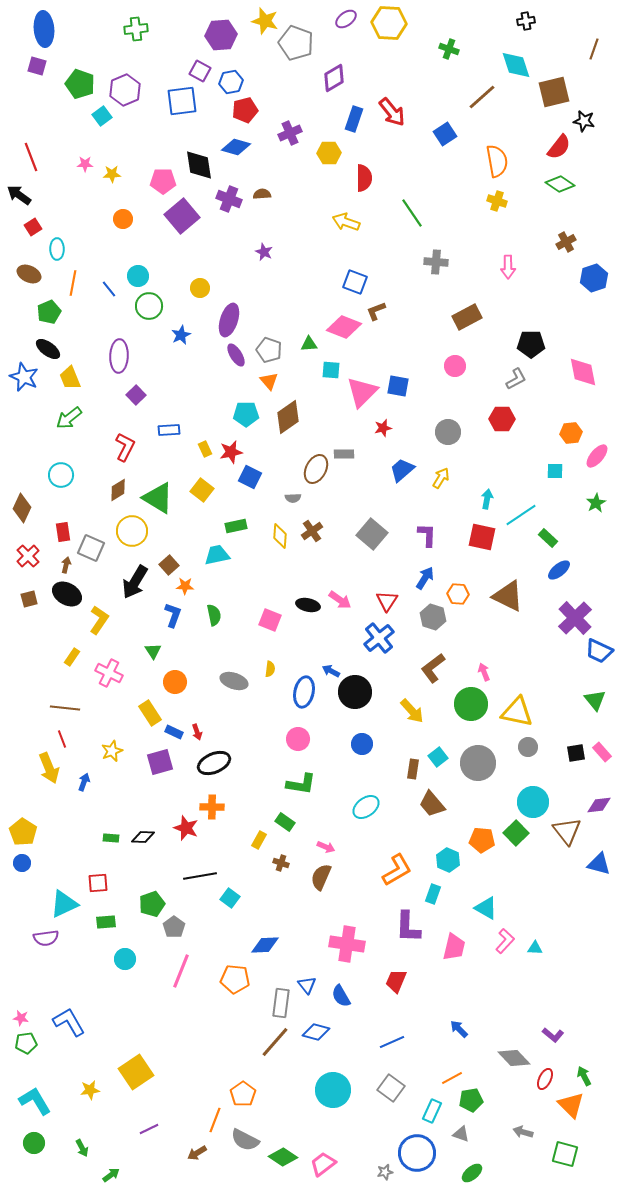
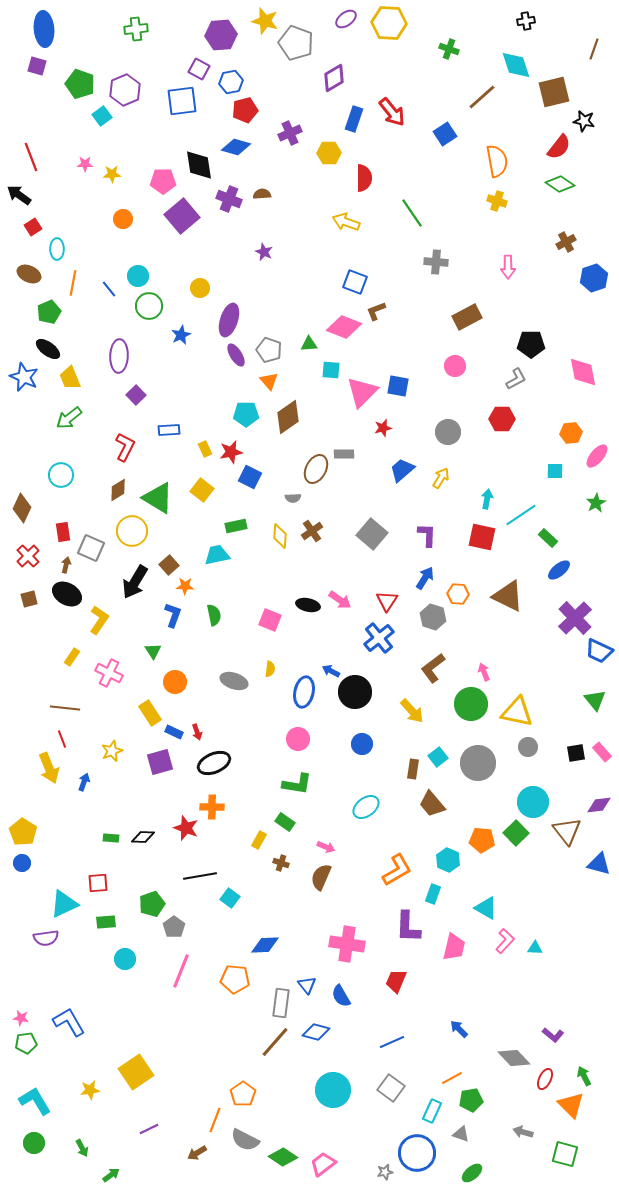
purple square at (200, 71): moved 1 px left, 2 px up
green L-shape at (301, 784): moved 4 px left
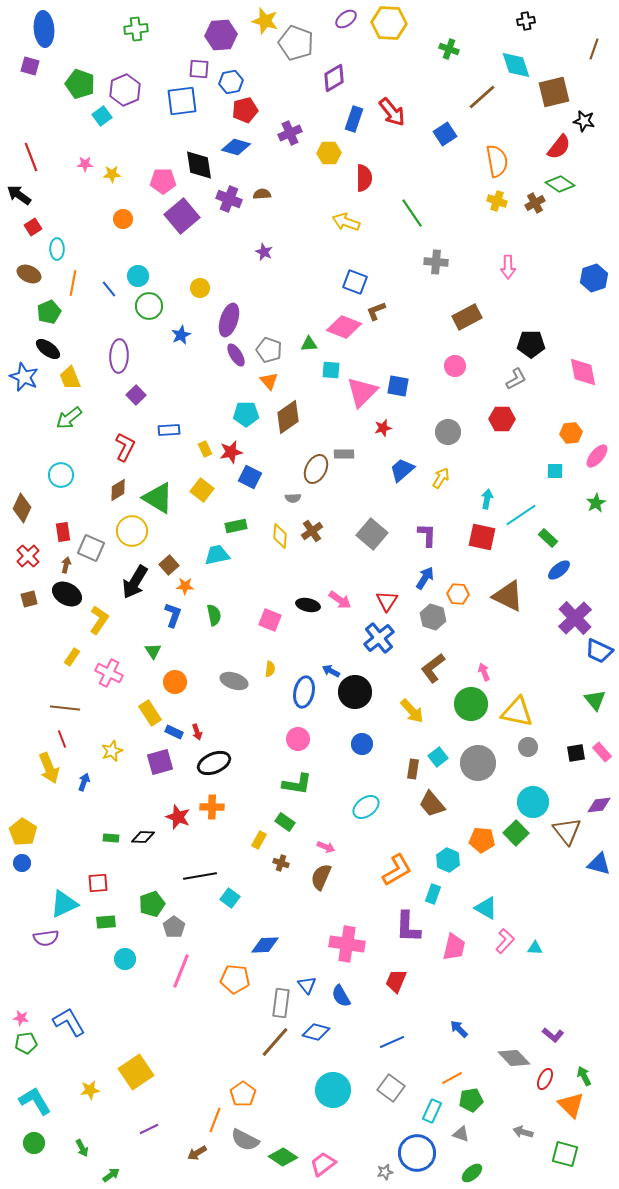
purple square at (37, 66): moved 7 px left
purple square at (199, 69): rotated 25 degrees counterclockwise
brown cross at (566, 242): moved 31 px left, 39 px up
red star at (186, 828): moved 8 px left, 11 px up
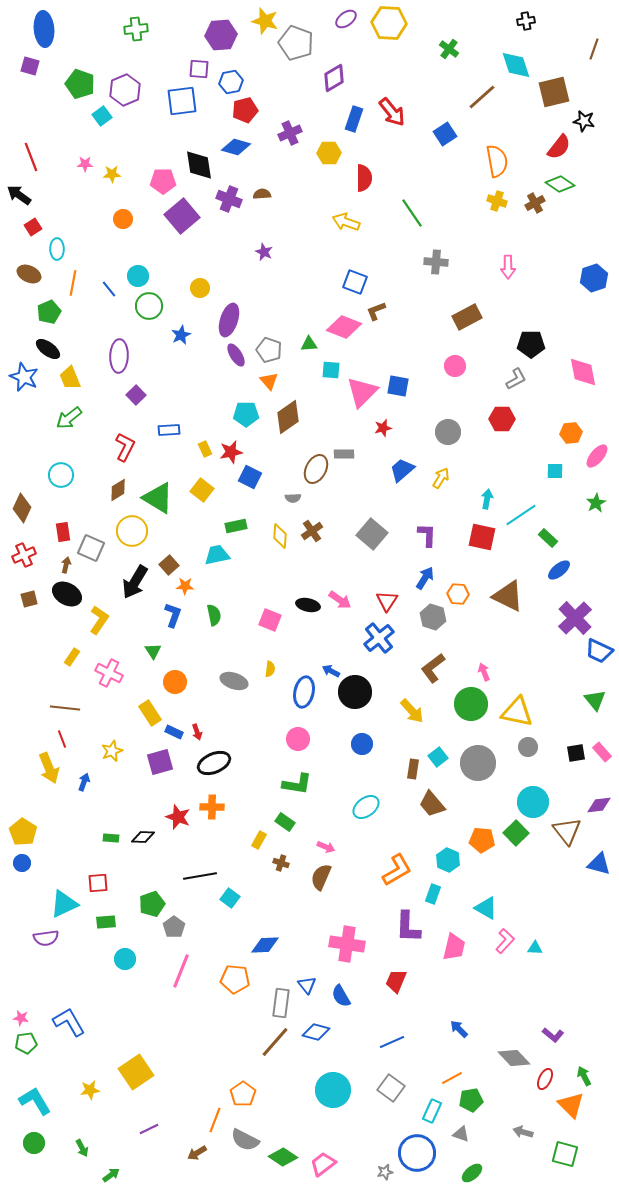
green cross at (449, 49): rotated 18 degrees clockwise
red cross at (28, 556): moved 4 px left, 1 px up; rotated 20 degrees clockwise
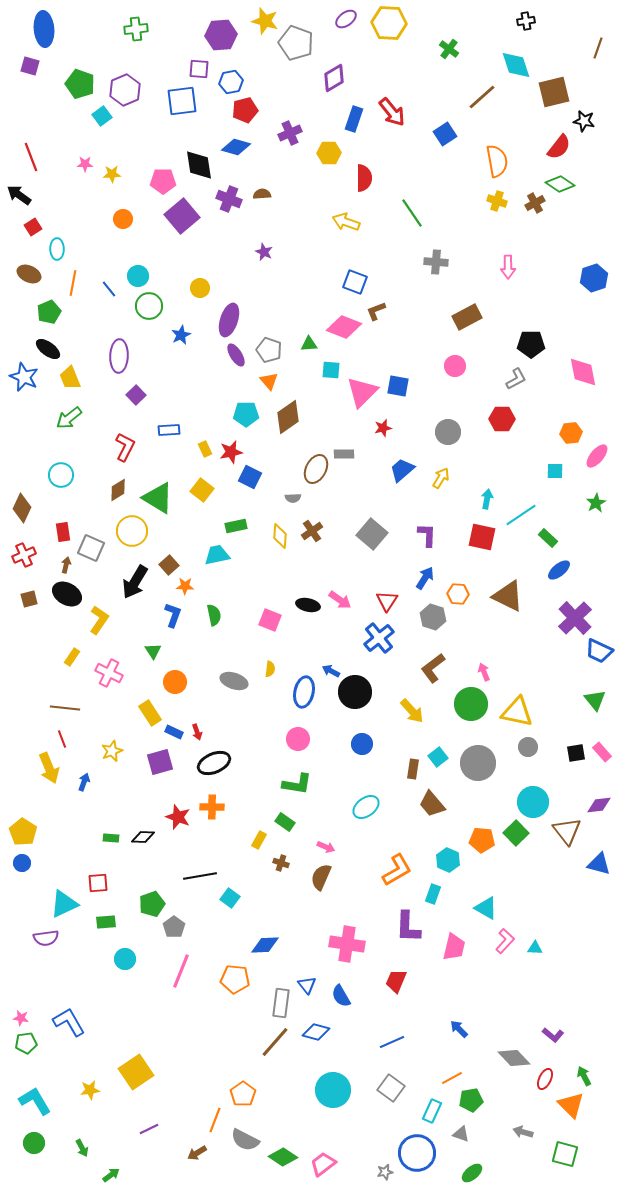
brown line at (594, 49): moved 4 px right, 1 px up
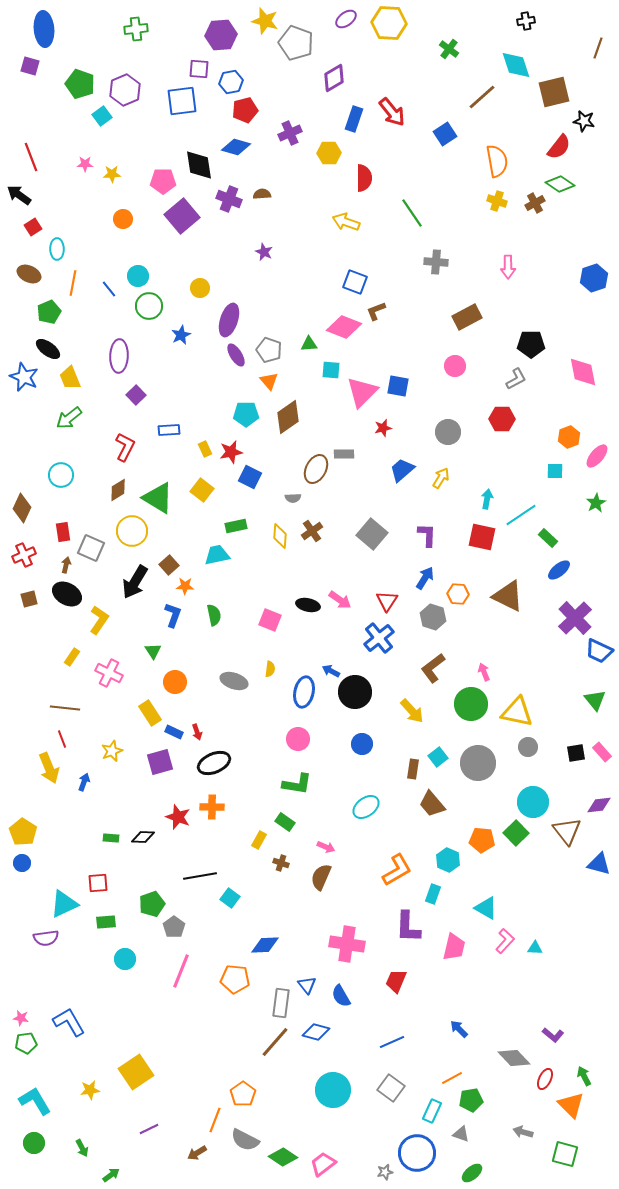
orange hexagon at (571, 433): moved 2 px left, 4 px down; rotated 15 degrees counterclockwise
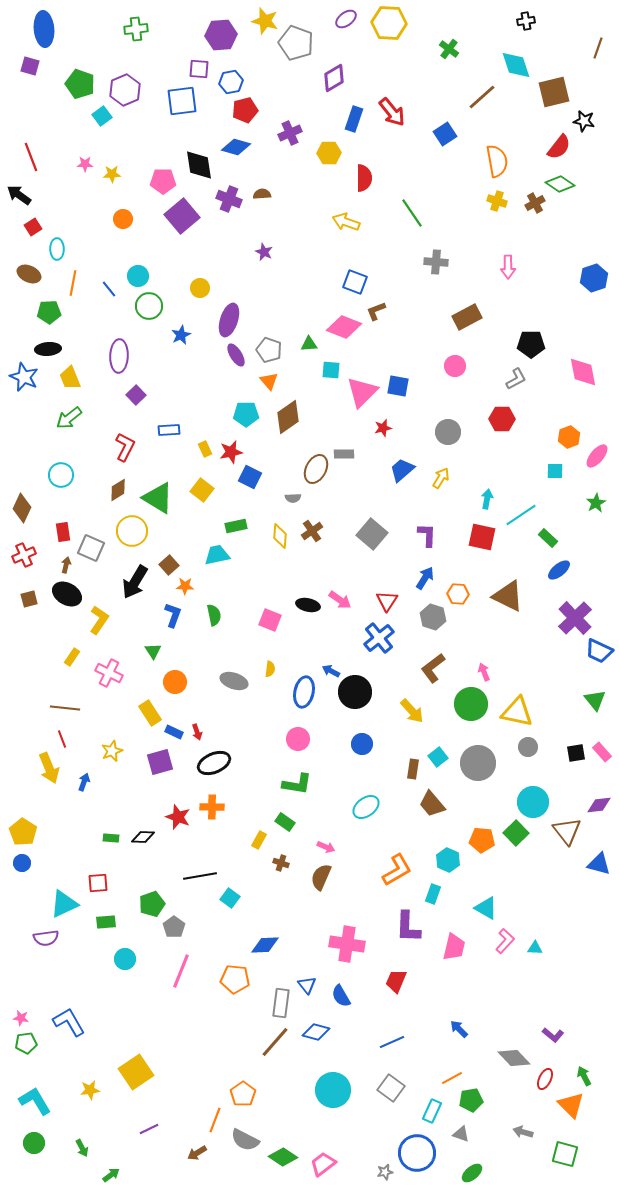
green pentagon at (49, 312): rotated 20 degrees clockwise
black ellipse at (48, 349): rotated 40 degrees counterclockwise
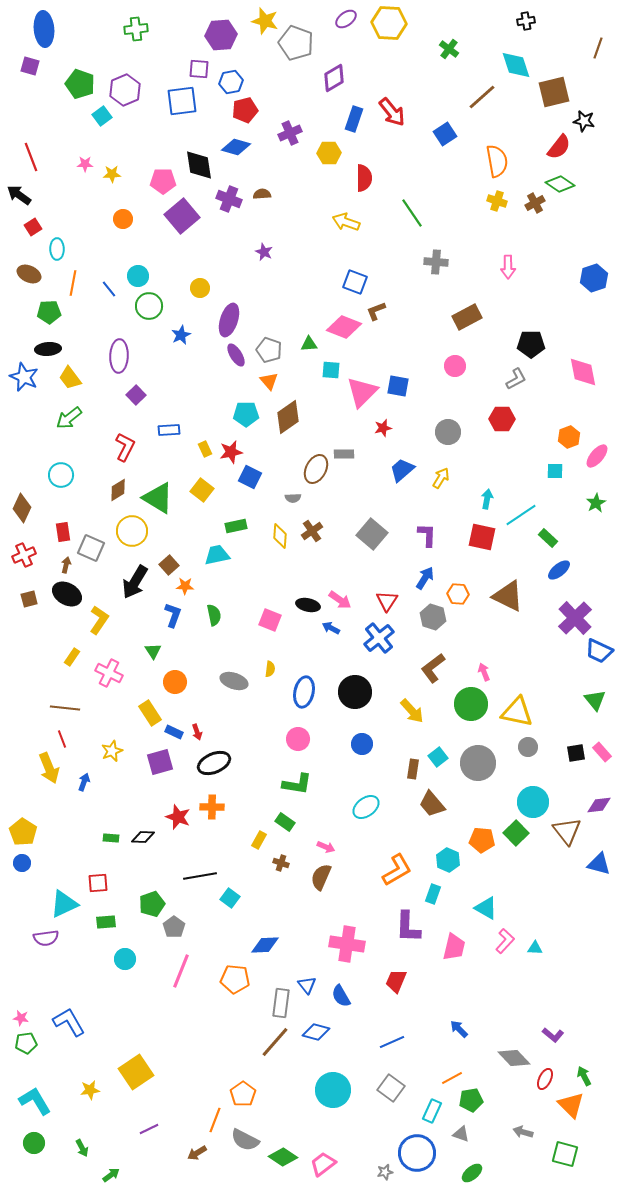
yellow trapezoid at (70, 378): rotated 15 degrees counterclockwise
blue arrow at (331, 671): moved 43 px up
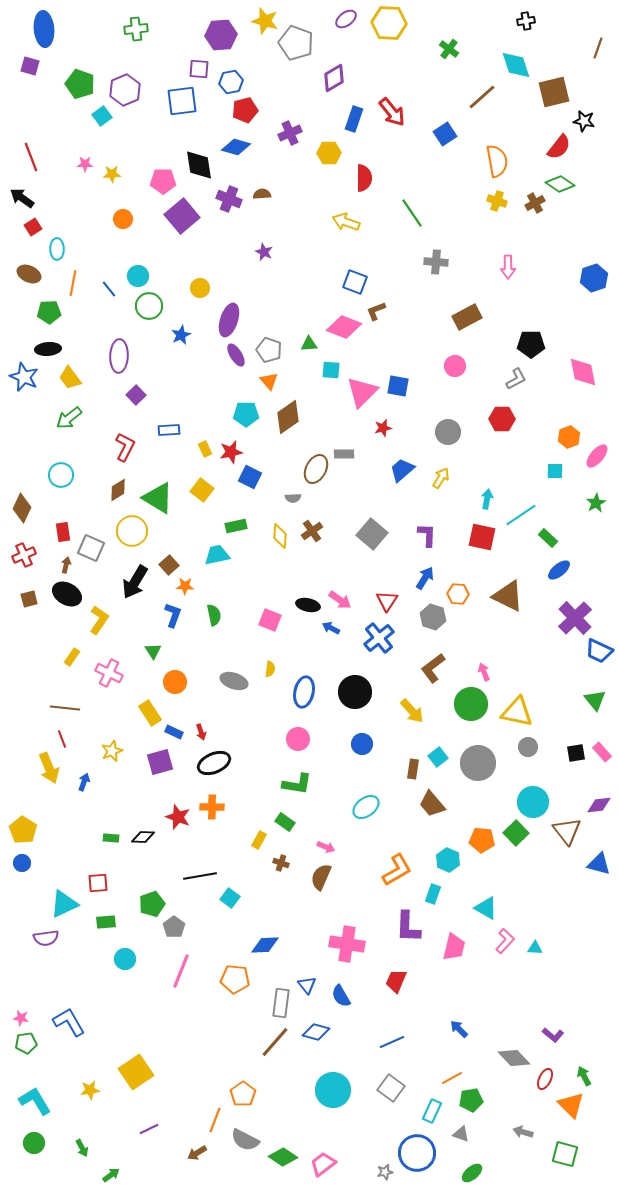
black arrow at (19, 195): moved 3 px right, 3 px down
red arrow at (197, 732): moved 4 px right
yellow pentagon at (23, 832): moved 2 px up
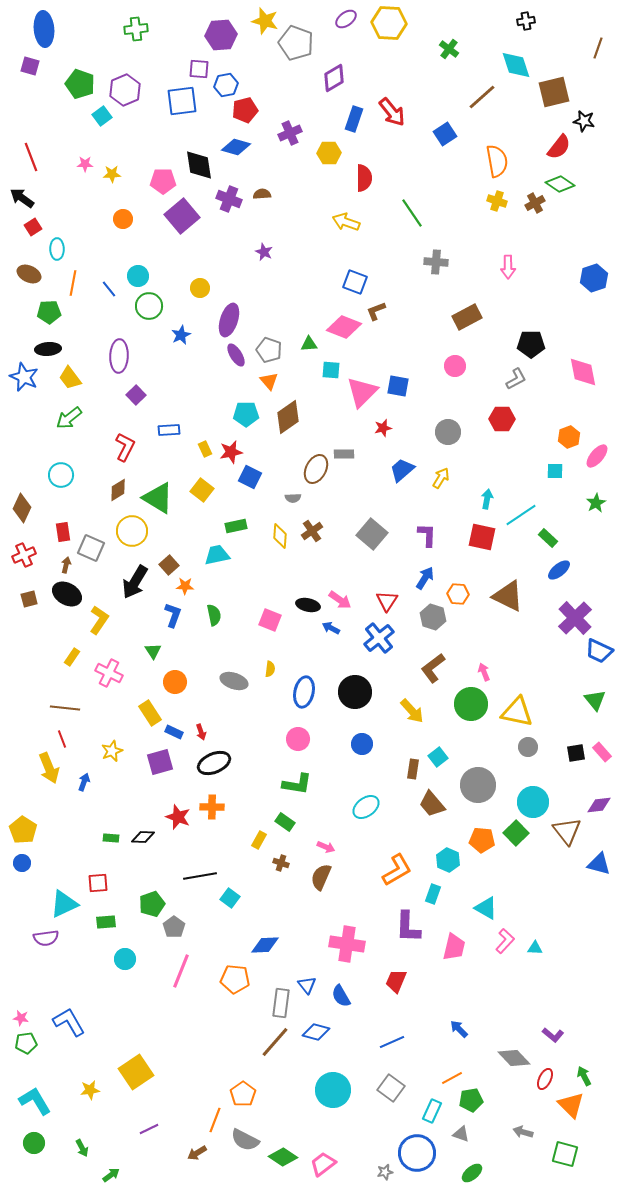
blue hexagon at (231, 82): moved 5 px left, 3 px down
gray circle at (478, 763): moved 22 px down
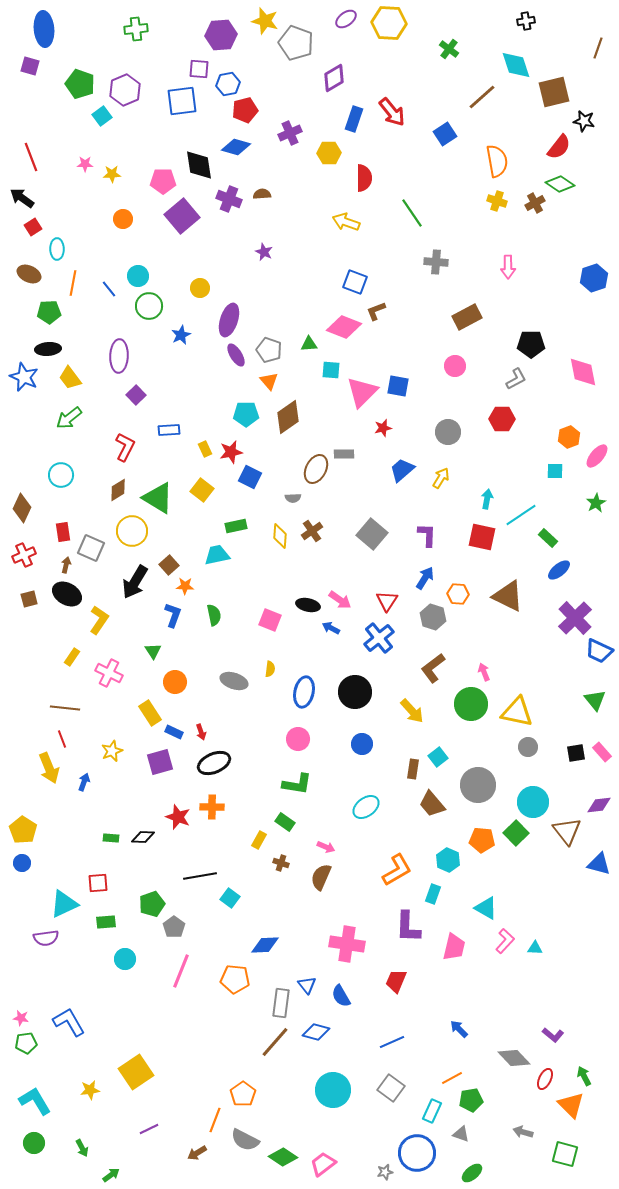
blue hexagon at (226, 85): moved 2 px right, 1 px up
